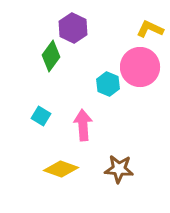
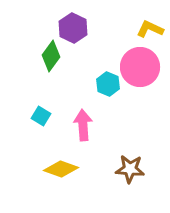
brown star: moved 11 px right
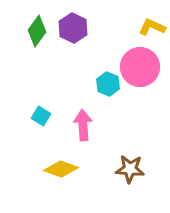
yellow L-shape: moved 2 px right, 2 px up
green diamond: moved 14 px left, 25 px up
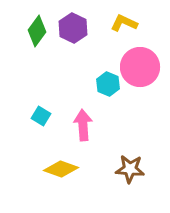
yellow L-shape: moved 28 px left, 4 px up
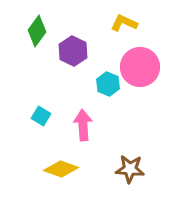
purple hexagon: moved 23 px down
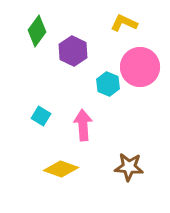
brown star: moved 1 px left, 2 px up
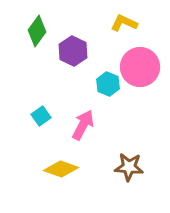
cyan square: rotated 24 degrees clockwise
pink arrow: rotated 32 degrees clockwise
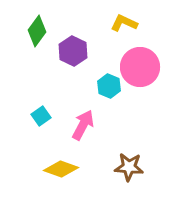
cyan hexagon: moved 1 px right, 2 px down
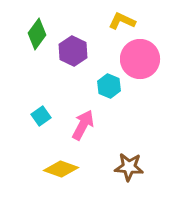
yellow L-shape: moved 2 px left, 2 px up
green diamond: moved 3 px down
pink circle: moved 8 px up
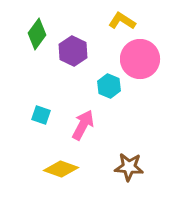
yellow L-shape: rotated 8 degrees clockwise
cyan square: moved 1 px up; rotated 36 degrees counterclockwise
